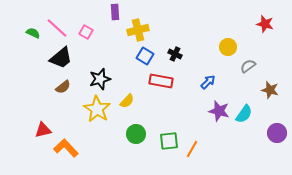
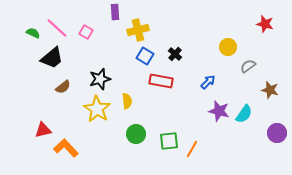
black cross: rotated 16 degrees clockwise
black trapezoid: moved 9 px left
yellow semicircle: rotated 49 degrees counterclockwise
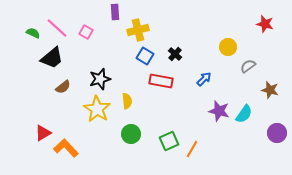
blue arrow: moved 4 px left, 3 px up
red triangle: moved 3 px down; rotated 18 degrees counterclockwise
green circle: moved 5 px left
green square: rotated 18 degrees counterclockwise
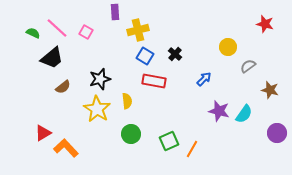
red rectangle: moved 7 px left
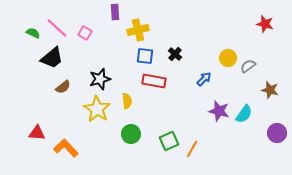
pink square: moved 1 px left, 1 px down
yellow circle: moved 11 px down
blue square: rotated 24 degrees counterclockwise
red triangle: moved 6 px left; rotated 36 degrees clockwise
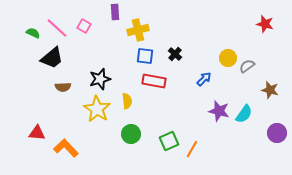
pink square: moved 1 px left, 7 px up
gray semicircle: moved 1 px left
brown semicircle: rotated 35 degrees clockwise
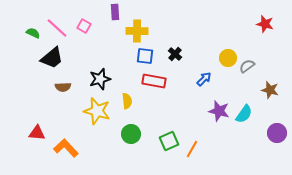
yellow cross: moved 1 px left, 1 px down; rotated 15 degrees clockwise
yellow star: moved 2 px down; rotated 16 degrees counterclockwise
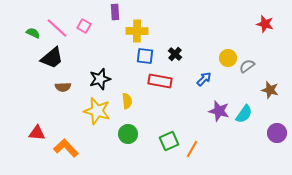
red rectangle: moved 6 px right
green circle: moved 3 px left
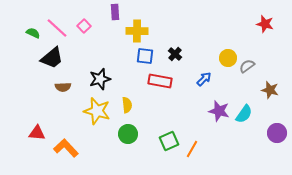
pink square: rotated 16 degrees clockwise
yellow semicircle: moved 4 px down
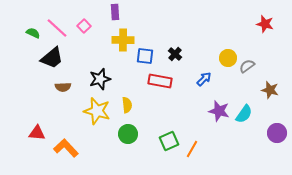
yellow cross: moved 14 px left, 9 px down
